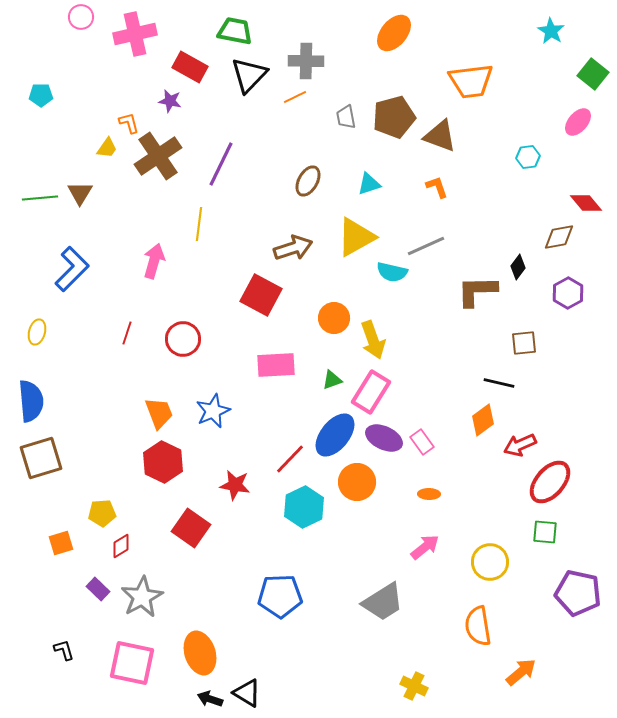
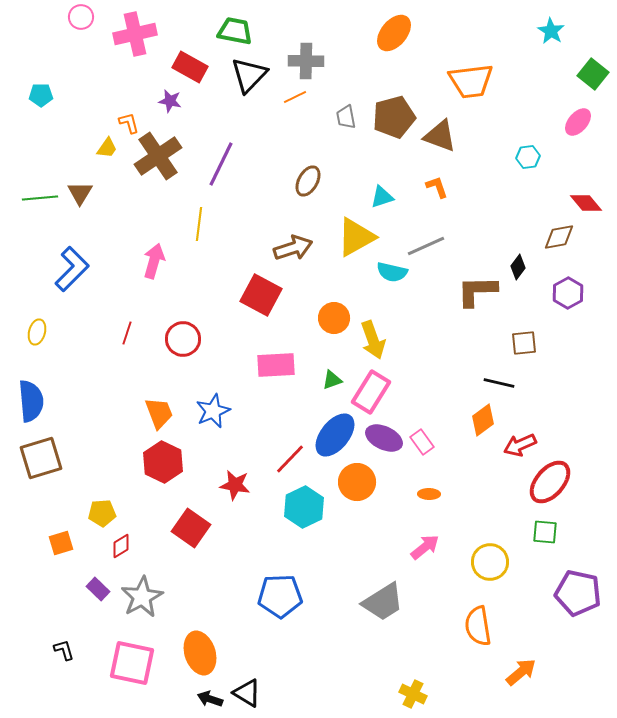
cyan triangle at (369, 184): moved 13 px right, 13 px down
yellow cross at (414, 686): moved 1 px left, 8 px down
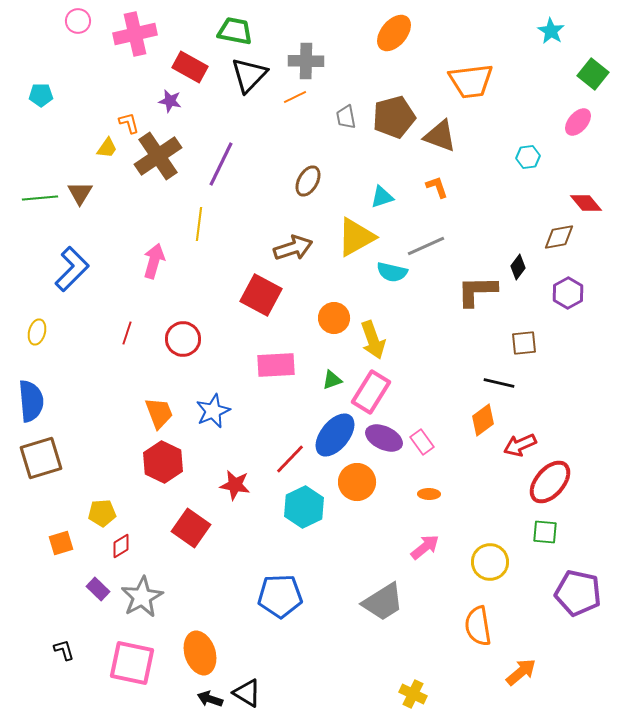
pink circle at (81, 17): moved 3 px left, 4 px down
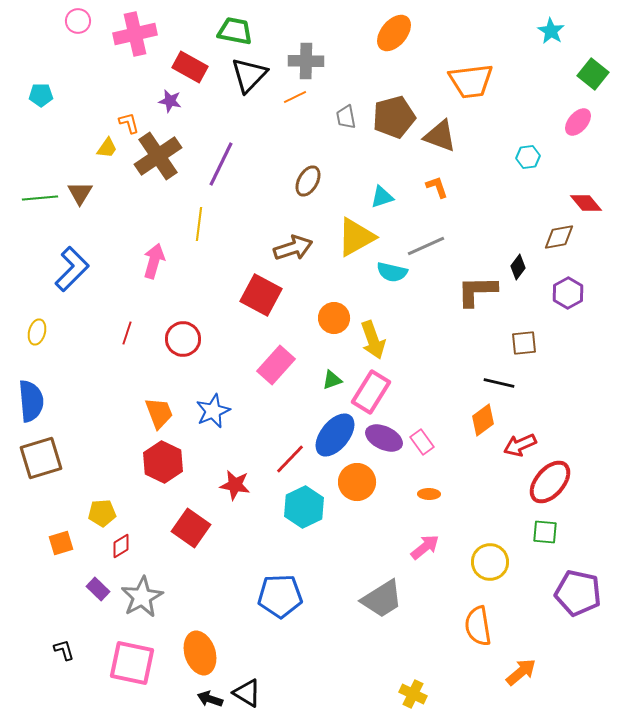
pink rectangle at (276, 365): rotated 45 degrees counterclockwise
gray trapezoid at (383, 602): moved 1 px left, 3 px up
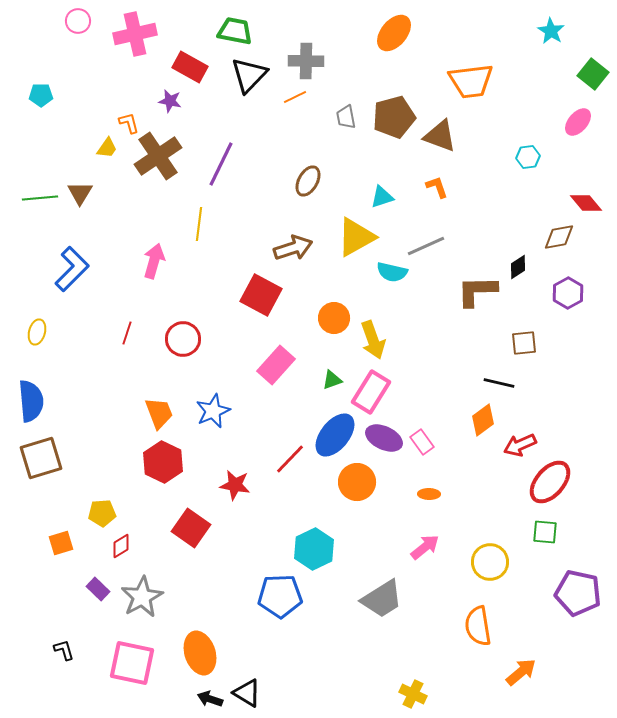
black diamond at (518, 267): rotated 20 degrees clockwise
cyan hexagon at (304, 507): moved 10 px right, 42 px down
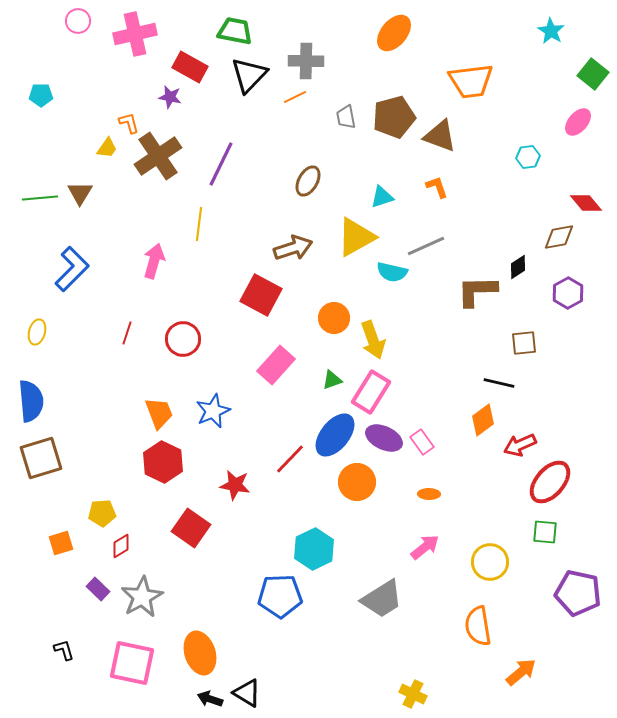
purple star at (170, 101): moved 4 px up
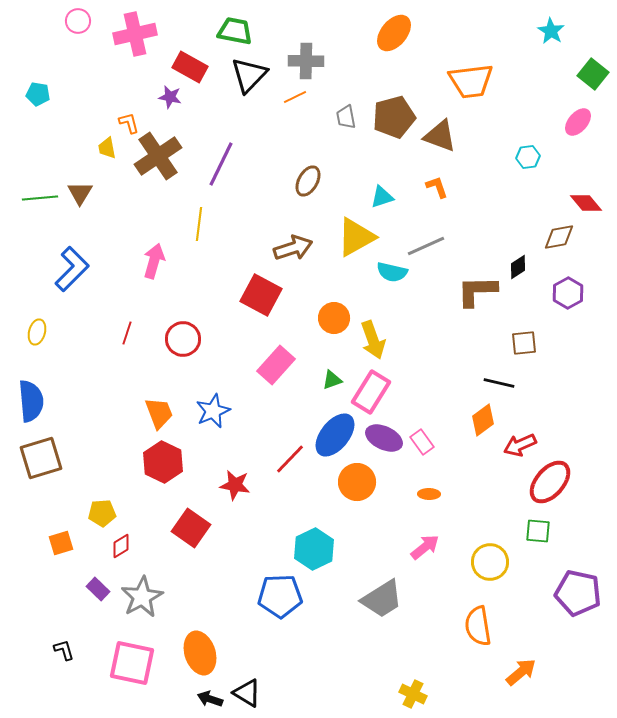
cyan pentagon at (41, 95): moved 3 px left, 1 px up; rotated 10 degrees clockwise
yellow trapezoid at (107, 148): rotated 135 degrees clockwise
green square at (545, 532): moved 7 px left, 1 px up
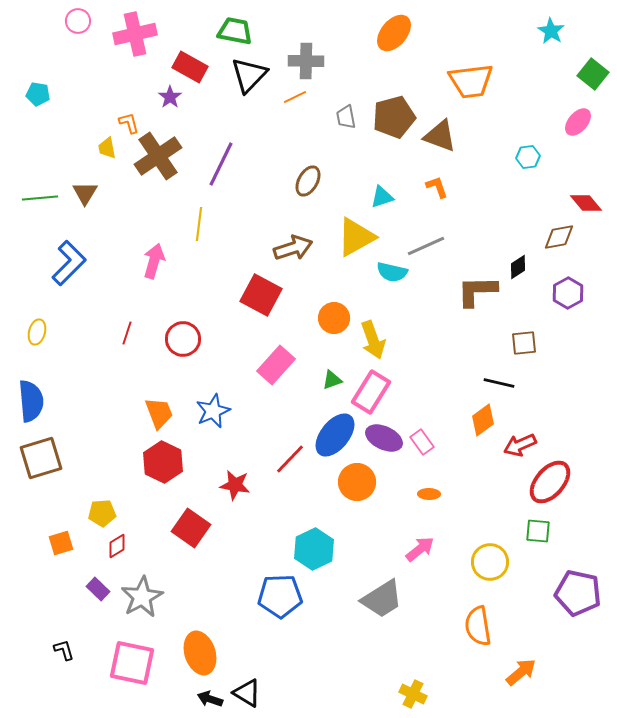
purple star at (170, 97): rotated 25 degrees clockwise
brown triangle at (80, 193): moved 5 px right
blue L-shape at (72, 269): moved 3 px left, 6 px up
red diamond at (121, 546): moved 4 px left
pink arrow at (425, 547): moved 5 px left, 2 px down
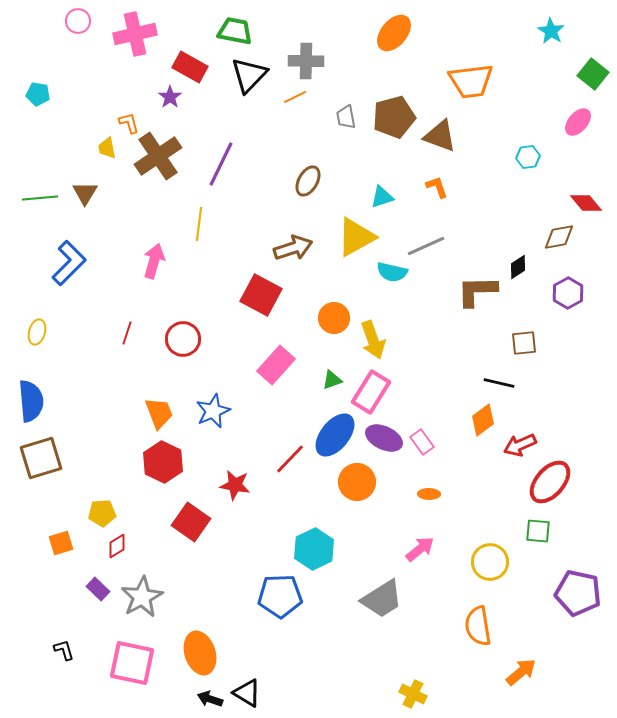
red square at (191, 528): moved 6 px up
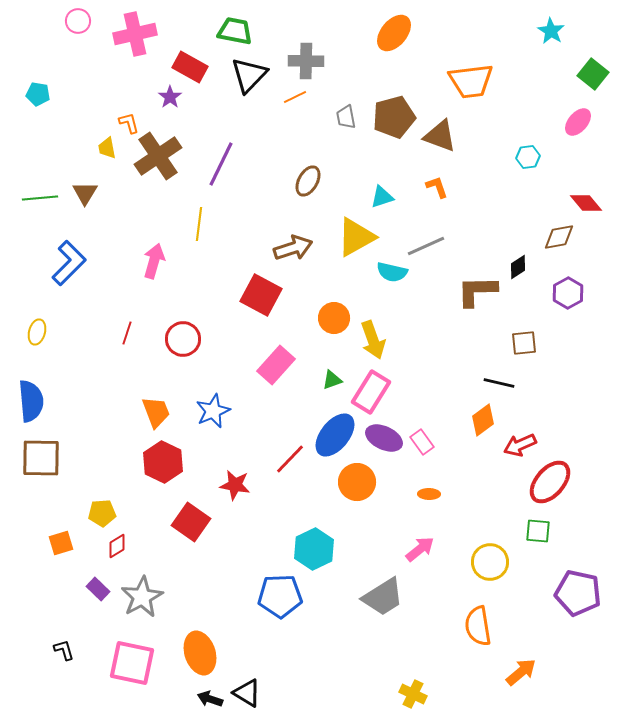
orange trapezoid at (159, 413): moved 3 px left, 1 px up
brown square at (41, 458): rotated 18 degrees clockwise
gray trapezoid at (382, 599): moved 1 px right, 2 px up
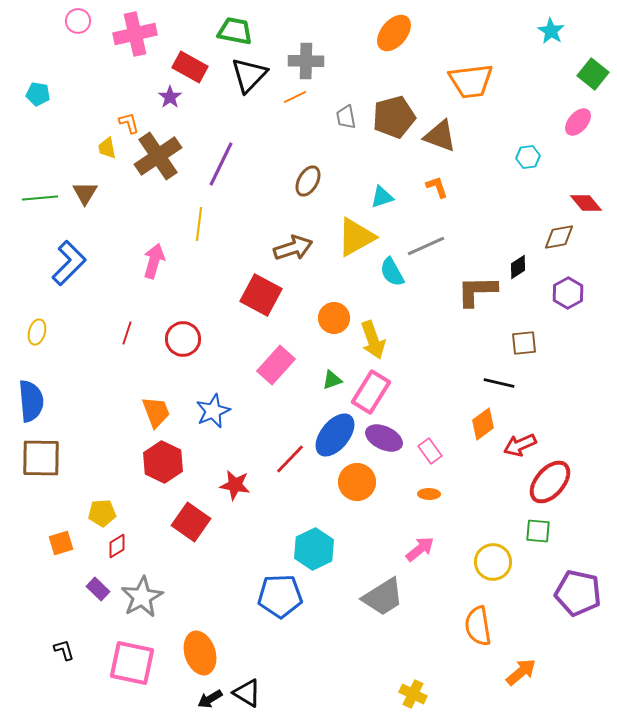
cyan semicircle at (392, 272): rotated 48 degrees clockwise
orange diamond at (483, 420): moved 4 px down
pink rectangle at (422, 442): moved 8 px right, 9 px down
yellow circle at (490, 562): moved 3 px right
black arrow at (210, 699): rotated 50 degrees counterclockwise
